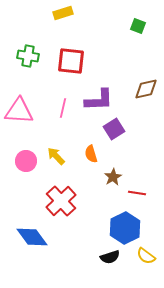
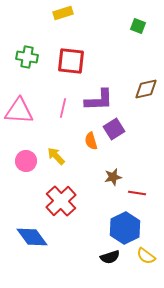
green cross: moved 1 px left, 1 px down
orange semicircle: moved 13 px up
brown star: rotated 18 degrees clockwise
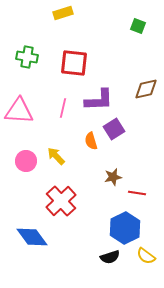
red square: moved 3 px right, 2 px down
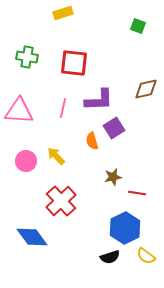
purple square: moved 1 px up
orange semicircle: moved 1 px right
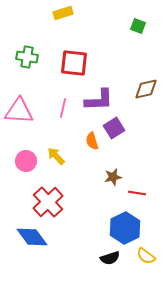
red cross: moved 13 px left, 1 px down
black semicircle: moved 1 px down
